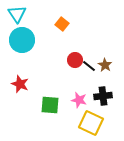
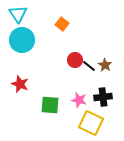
cyan triangle: moved 1 px right
black cross: moved 1 px down
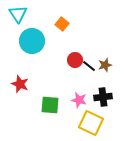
cyan circle: moved 10 px right, 1 px down
brown star: rotated 24 degrees clockwise
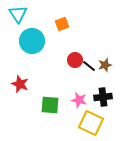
orange square: rotated 32 degrees clockwise
